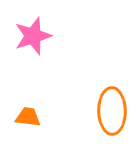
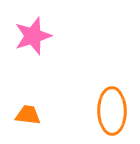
orange trapezoid: moved 2 px up
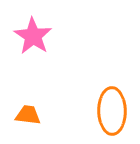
pink star: rotated 21 degrees counterclockwise
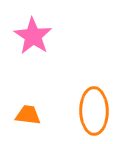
orange ellipse: moved 18 px left
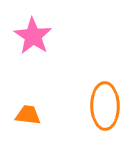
orange ellipse: moved 11 px right, 5 px up
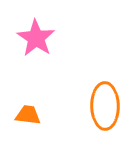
pink star: moved 3 px right, 2 px down
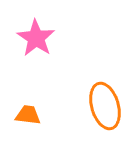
orange ellipse: rotated 15 degrees counterclockwise
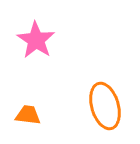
pink star: moved 2 px down
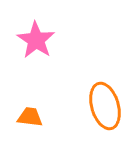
orange trapezoid: moved 2 px right, 2 px down
